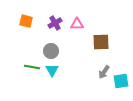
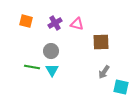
pink triangle: rotated 16 degrees clockwise
cyan square: moved 6 px down; rotated 21 degrees clockwise
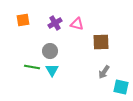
orange square: moved 3 px left, 1 px up; rotated 24 degrees counterclockwise
gray circle: moved 1 px left
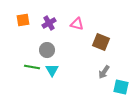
purple cross: moved 6 px left
brown square: rotated 24 degrees clockwise
gray circle: moved 3 px left, 1 px up
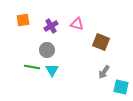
purple cross: moved 2 px right, 3 px down
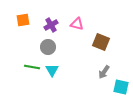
purple cross: moved 1 px up
gray circle: moved 1 px right, 3 px up
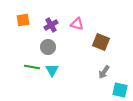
cyan square: moved 1 px left, 3 px down
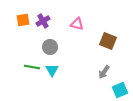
purple cross: moved 8 px left, 4 px up
brown square: moved 7 px right, 1 px up
gray circle: moved 2 px right
cyan square: rotated 35 degrees counterclockwise
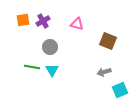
gray arrow: rotated 40 degrees clockwise
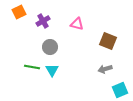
orange square: moved 4 px left, 8 px up; rotated 16 degrees counterclockwise
gray arrow: moved 1 px right, 3 px up
